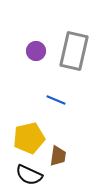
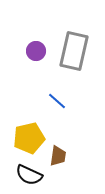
blue line: moved 1 px right, 1 px down; rotated 18 degrees clockwise
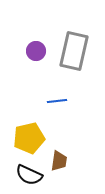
blue line: rotated 48 degrees counterclockwise
brown trapezoid: moved 1 px right, 5 px down
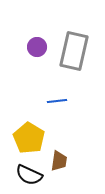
purple circle: moved 1 px right, 4 px up
yellow pentagon: rotated 28 degrees counterclockwise
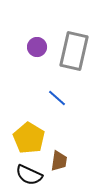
blue line: moved 3 px up; rotated 48 degrees clockwise
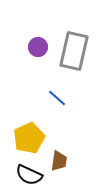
purple circle: moved 1 px right
yellow pentagon: rotated 16 degrees clockwise
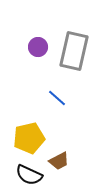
yellow pentagon: rotated 12 degrees clockwise
brown trapezoid: rotated 55 degrees clockwise
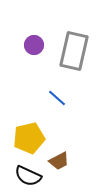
purple circle: moved 4 px left, 2 px up
black semicircle: moved 1 px left, 1 px down
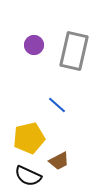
blue line: moved 7 px down
